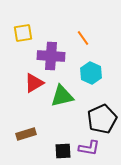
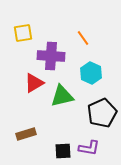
black pentagon: moved 6 px up
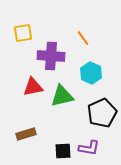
red triangle: moved 1 px left, 4 px down; rotated 20 degrees clockwise
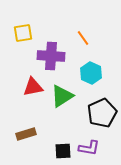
green triangle: rotated 20 degrees counterclockwise
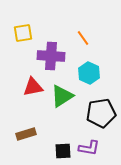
cyan hexagon: moved 2 px left
black pentagon: moved 1 px left; rotated 16 degrees clockwise
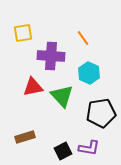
green triangle: rotated 40 degrees counterclockwise
brown rectangle: moved 1 px left, 3 px down
black square: rotated 24 degrees counterclockwise
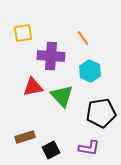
cyan hexagon: moved 1 px right, 2 px up
black square: moved 12 px left, 1 px up
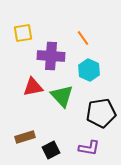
cyan hexagon: moved 1 px left, 1 px up
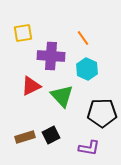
cyan hexagon: moved 2 px left, 1 px up
red triangle: moved 2 px left, 1 px up; rotated 15 degrees counterclockwise
black pentagon: moved 1 px right; rotated 8 degrees clockwise
black square: moved 15 px up
